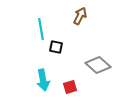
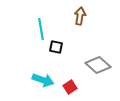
brown arrow: rotated 18 degrees counterclockwise
cyan arrow: rotated 60 degrees counterclockwise
red square: rotated 16 degrees counterclockwise
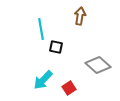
cyan arrow: rotated 115 degrees clockwise
red square: moved 1 px left, 1 px down
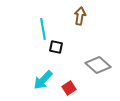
cyan line: moved 2 px right
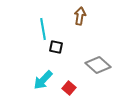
red square: rotated 16 degrees counterclockwise
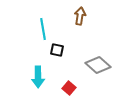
black square: moved 1 px right, 3 px down
cyan arrow: moved 5 px left, 3 px up; rotated 45 degrees counterclockwise
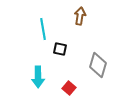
black square: moved 3 px right, 1 px up
gray diamond: rotated 65 degrees clockwise
